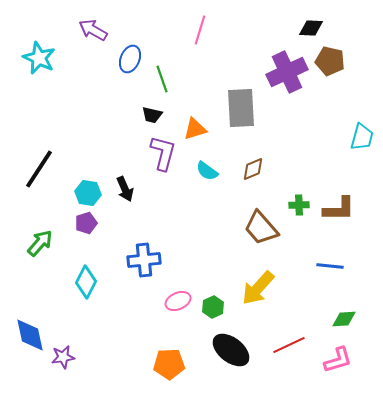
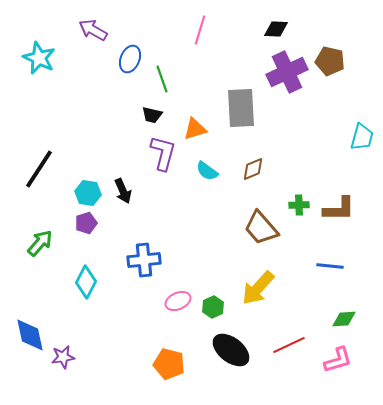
black diamond: moved 35 px left, 1 px down
black arrow: moved 2 px left, 2 px down
orange pentagon: rotated 16 degrees clockwise
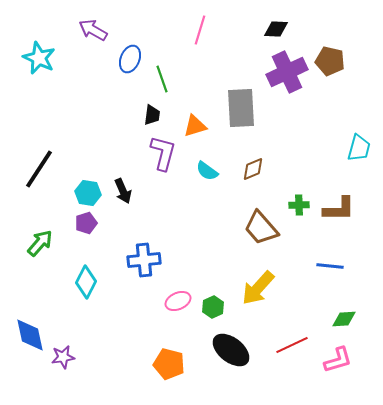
black trapezoid: rotated 95 degrees counterclockwise
orange triangle: moved 3 px up
cyan trapezoid: moved 3 px left, 11 px down
red line: moved 3 px right
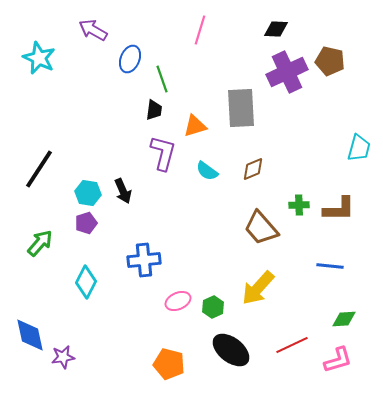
black trapezoid: moved 2 px right, 5 px up
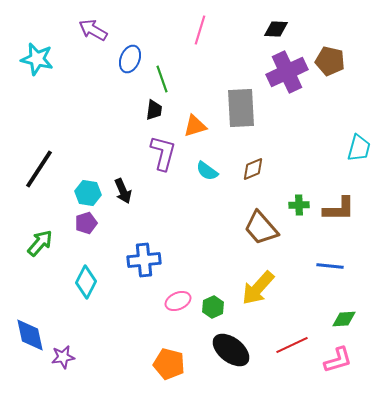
cyan star: moved 2 px left, 1 px down; rotated 12 degrees counterclockwise
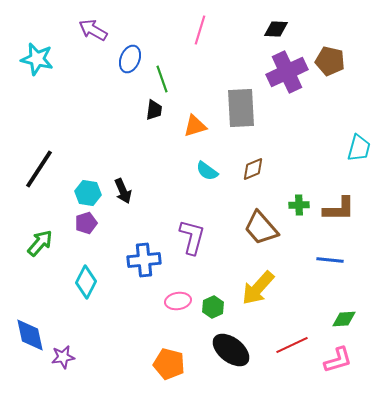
purple L-shape: moved 29 px right, 84 px down
blue line: moved 6 px up
pink ellipse: rotated 15 degrees clockwise
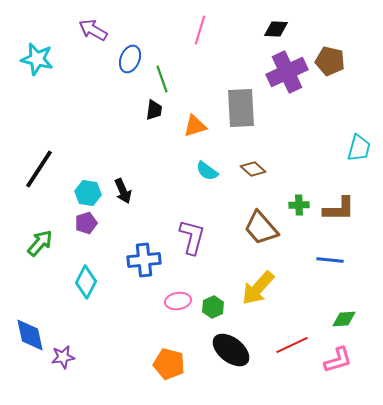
brown diamond: rotated 65 degrees clockwise
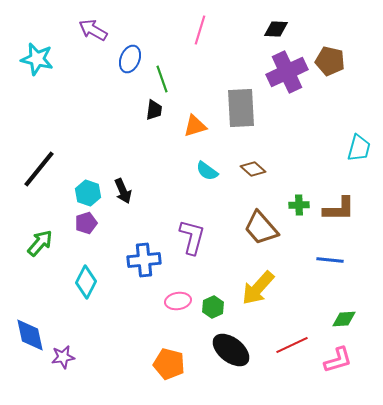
black line: rotated 6 degrees clockwise
cyan hexagon: rotated 10 degrees clockwise
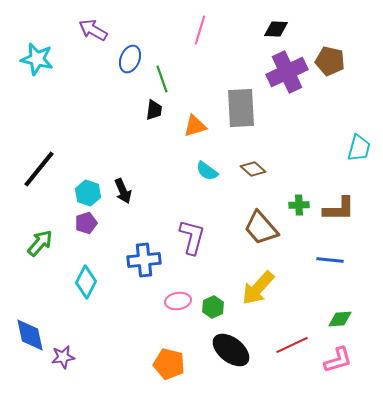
green diamond: moved 4 px left
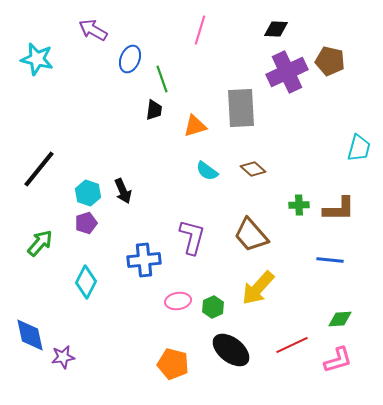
brown trapezoid: moved 10 px left, 7 px down
orange pentagon: moved 4 px right
